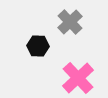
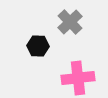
pink cross: rotated 36 degrees clockwise
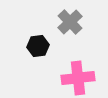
black hexagon: rotated 10 degrees counterclockwise
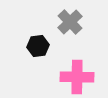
pink cross: moved 1 px left, 1 px up; rotated 8 degrees clockwise
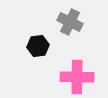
gray cross: rotated 20 degrees counterclockwise
